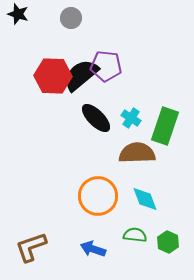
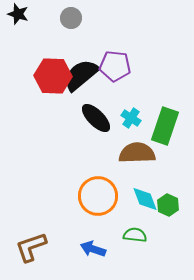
purple pentagon: moved 9 px right
green hexagon: moved 37 px up
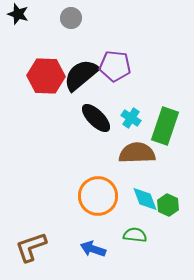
red hexagon: moved 7 px left
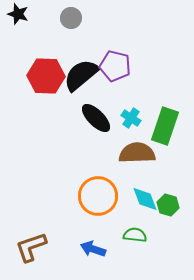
purple pentagon: rotated 8 degrees clockwise
green hexagon: rotated 10 degrees counterclockwise
